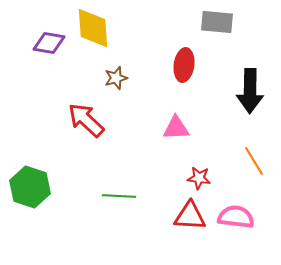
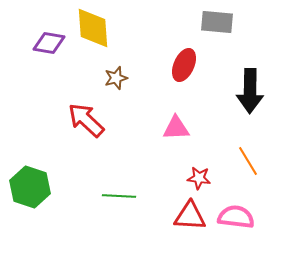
red ellipse: rotated 16 degrees clockwise
orange line: moved 6 px left
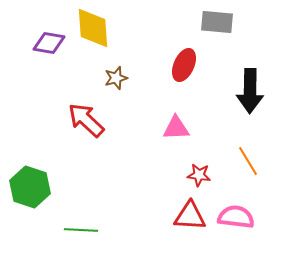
red star: moved 3 px up
green line: moved 38 px left, 34 px down
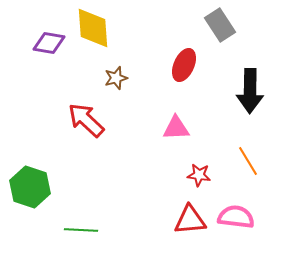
gray rectangle: moved 3 px right, 3 px down; rotated 52 degrees clockwise
red triangle: moved 4 px down; rotated 8 degrees counterclockwise
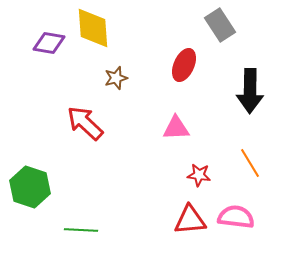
red arrow: moved 1 px left, 3 px down
orange line: moved 2 px right, 2 px down
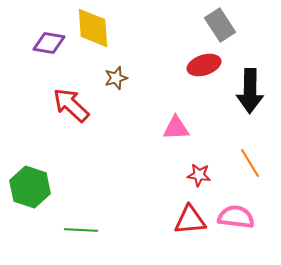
red ellipse: moved 20 px right; rotated 48 degrees clockwise
red arrow: moved 14 px left, 18 px up
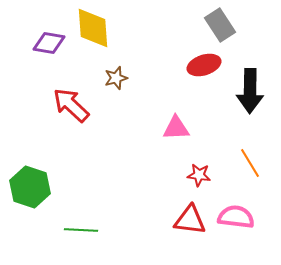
red triangle: rotated 12 degrees clockwise
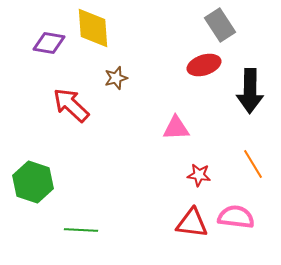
orange line: moved 3 px right, 1 px down
green hexagon: moved 3 px right, 5 px up
red triangle: moved 2 px right, 3 px down
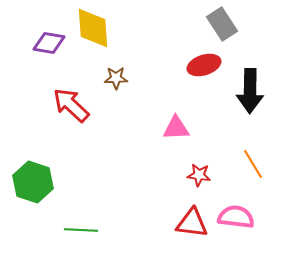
gray rectangle: moved 2 px right, 1 px up
brown star: rotated 15 degrees clockwise
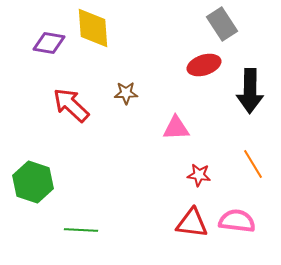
brown star: moved 10 px right, 15 px down
pink semicircle: moved 1 px right, 4 px down
